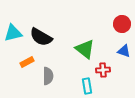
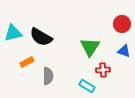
green triangle: moved 5 px right, 2 px up; rotated 25 degrees clockwise
cyan rectangle: rotated 49 degrees counterclockwise
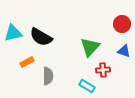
green triangle: rotated 10 degrees clockwise
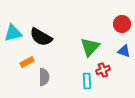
red cross: rotated 16 degrees counterclockwise
gray semicircle: moved 4 px left, 1 px down
cyan rectangle: moved 5 px up; rotated 56 degrees clockwise
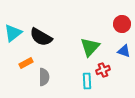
cyan triangle: rotated 24 degrees counterclockwise
orange rectangle: moved 1 px left, 1 px down
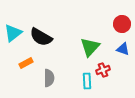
blue triangle: moved 1 px left, 2 px up
gray semicircle: moved 5 px right, 1 px down
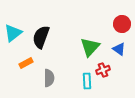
black semicircle: rotated 80 degrees clockwise
blue triangle: moved 4 px left; rotated 16 degrees clockwise
